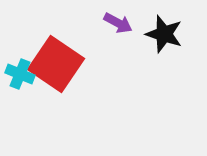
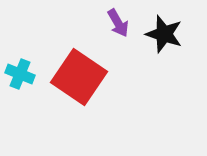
purple arrow: rotated 32 degrees clockwise
red square: moved 23 px right, 13 px down
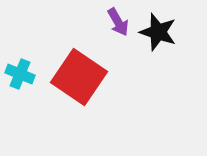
purple arrow: moved 1 px up
black star: moved 6 px left, 2 px up
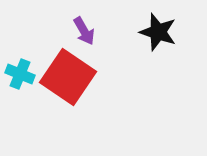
purple arrow: moved 34 px left, 9 px down
red square: moved 11 px left
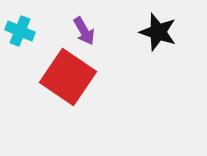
cyan cross: moved 43 px up
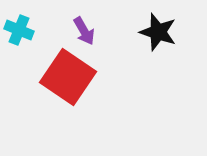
cyan cross: moved 1 px left, 1 px up
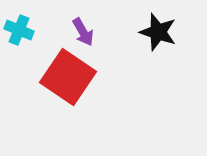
purple arrow: moved 1 px left, 1 px down
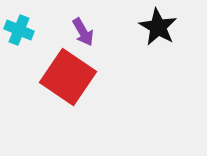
black star: moved 5 px up; rotated 12 degrees clockwise
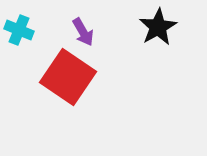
black star: rotated 12 degrees clockwise
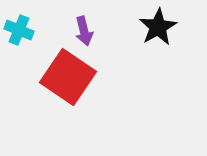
purple arrow: moved 1 px right, 1 px up; rotated 16 degrees clockwise
